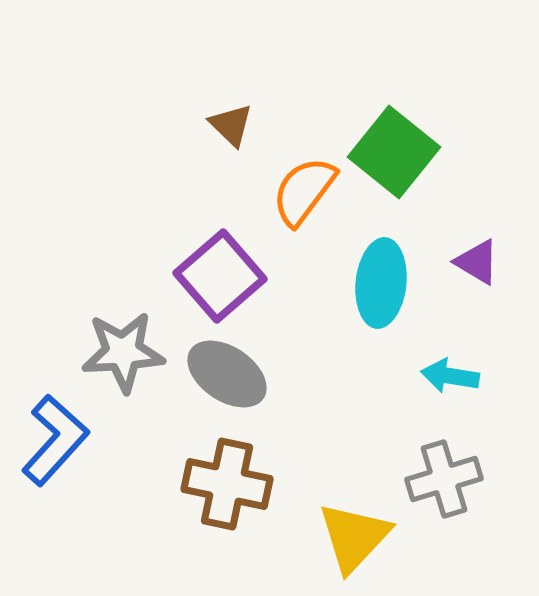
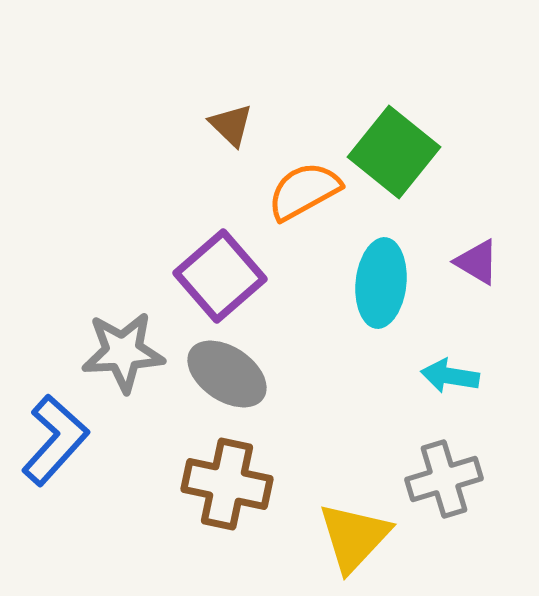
orange semicircle: rotated 24 degrees clockwise
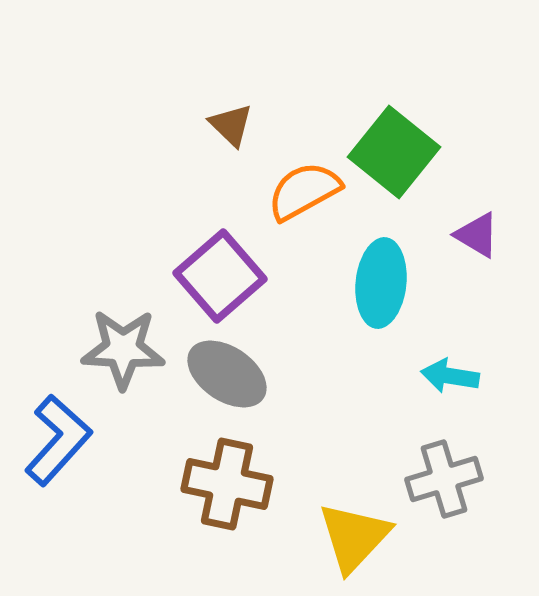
purple triangle: moved 27 px up
gray star: moved 3 px up; rotated 6 degrees clockwise
blue L-shape: moved 3 px right
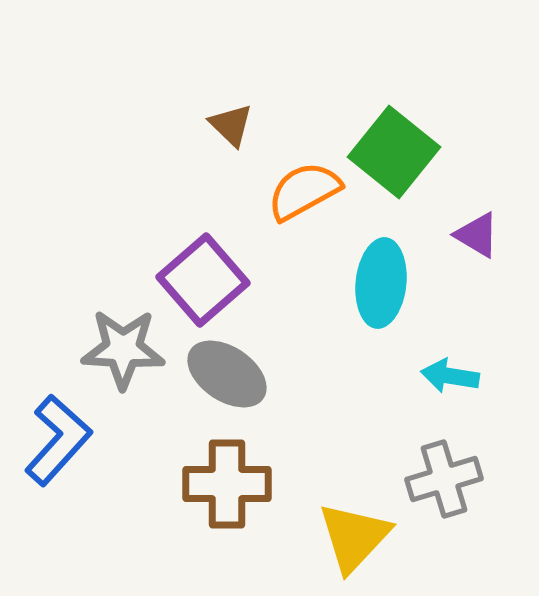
purple square: moved 17 px left, 4 px down
brown cross: rotated 12 degrees counterclockwise
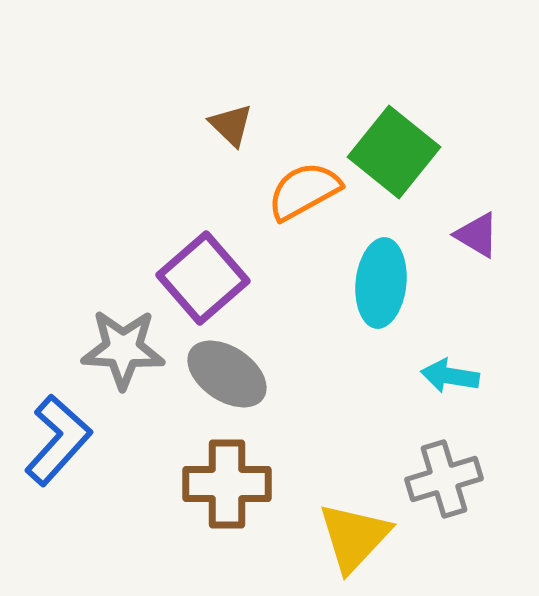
purple square: moved 2 px up
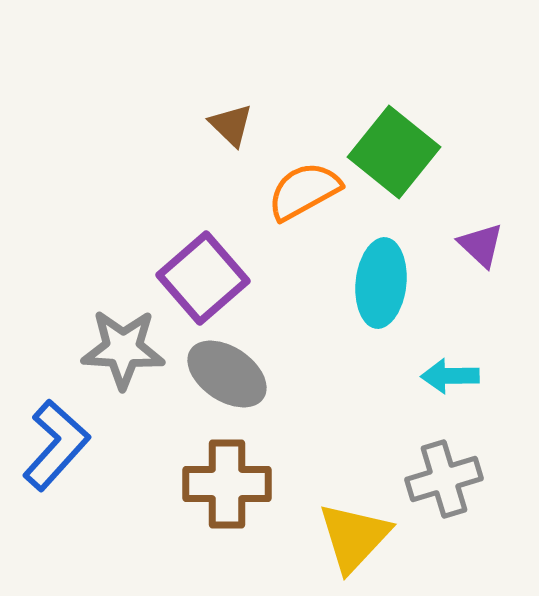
purple triangle: moved 4 px right, 10 px down; rotated 12 degrees clockwise
cyan arrow: rotated 10 degrees counterclockwise
blue L-shape: moved 2 px left, 5 px down
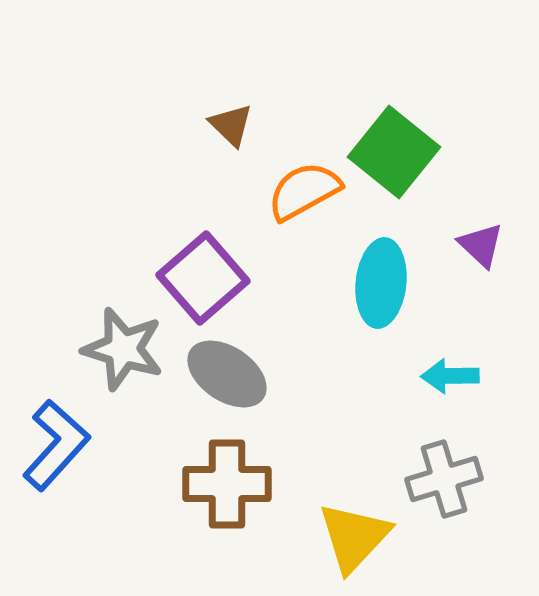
gray star: rotated 14 degrees clockwise
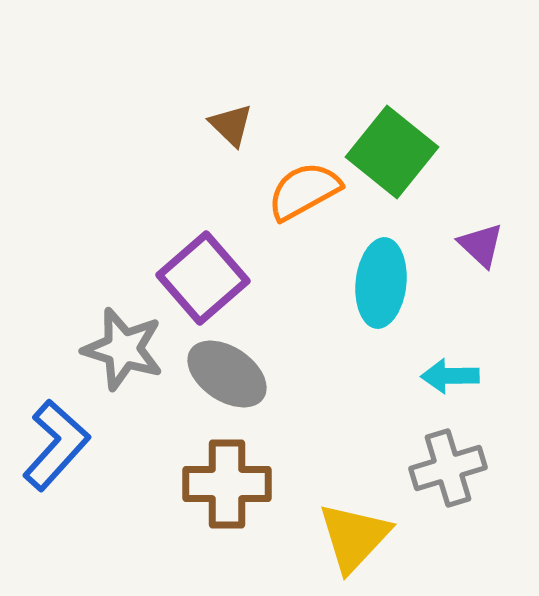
green square: moved 2 px left
gray cross: moved 4 px right, 11 px up
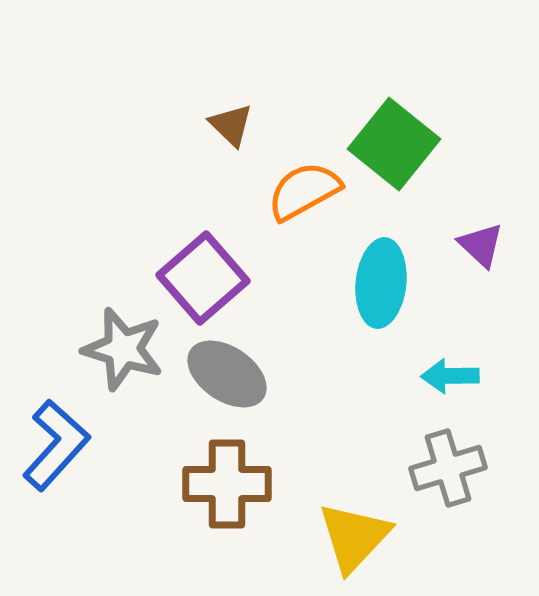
green square: moved 2 px right, 8 px up
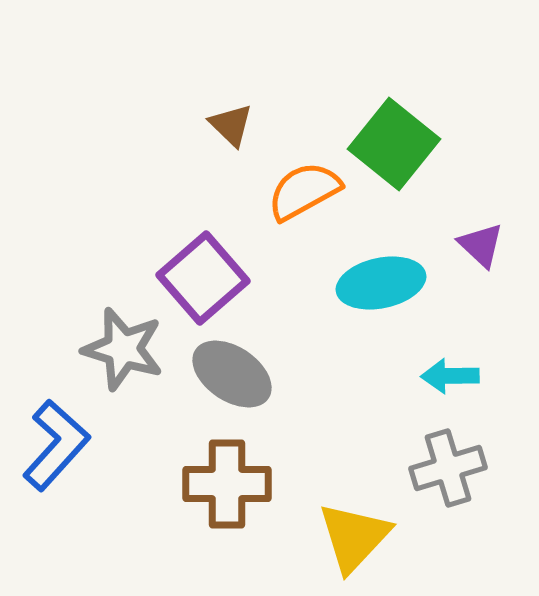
cyan ellipse: rotated 72 degrees clockwise
gray ellipse: moved 5 px right
